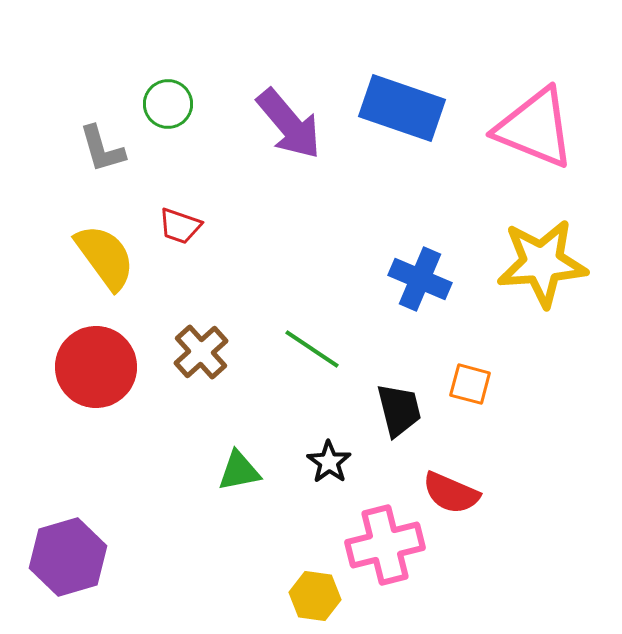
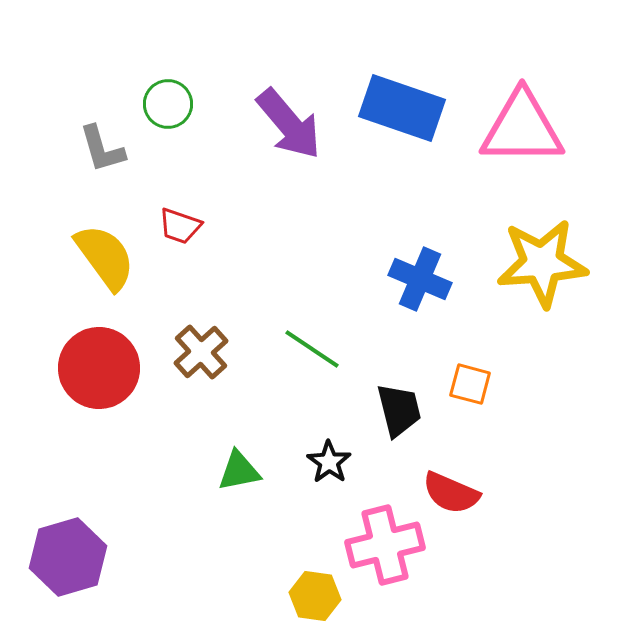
pink triangle: moved 13 px left; rotated 22 degrees counterclockwise
red circle: moved 3 px right, 1 px down
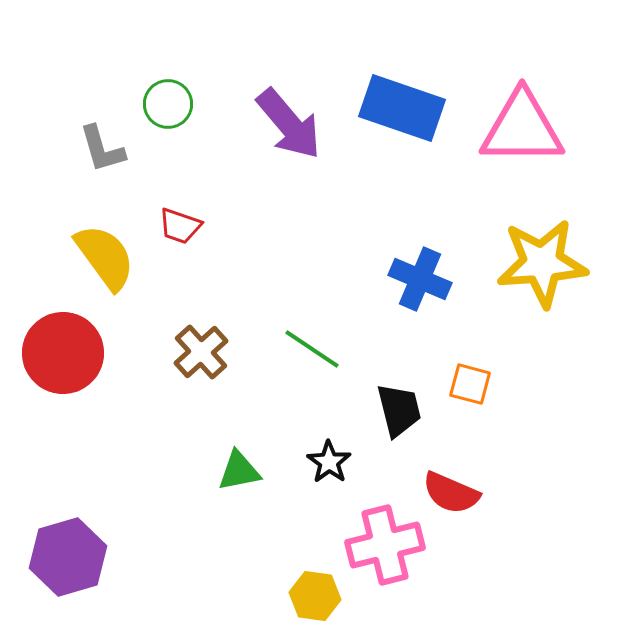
red circle: moved 36 px left, 15 px up
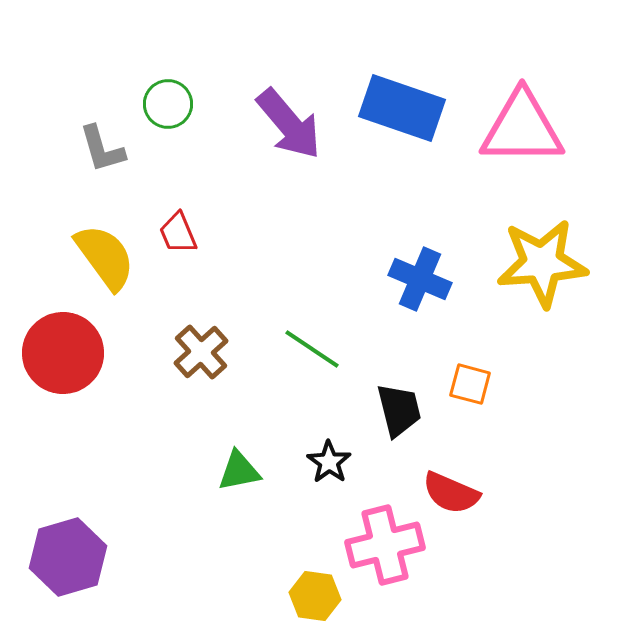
red trapezoid: moved 2 px left, 7 px down; rotated 48 degrees clockwise
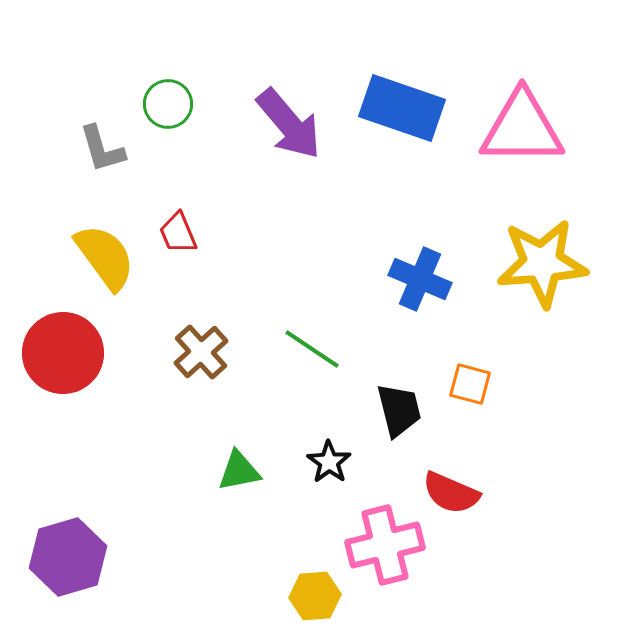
yellow hexagon: rotated 12 degrees counterclockwise
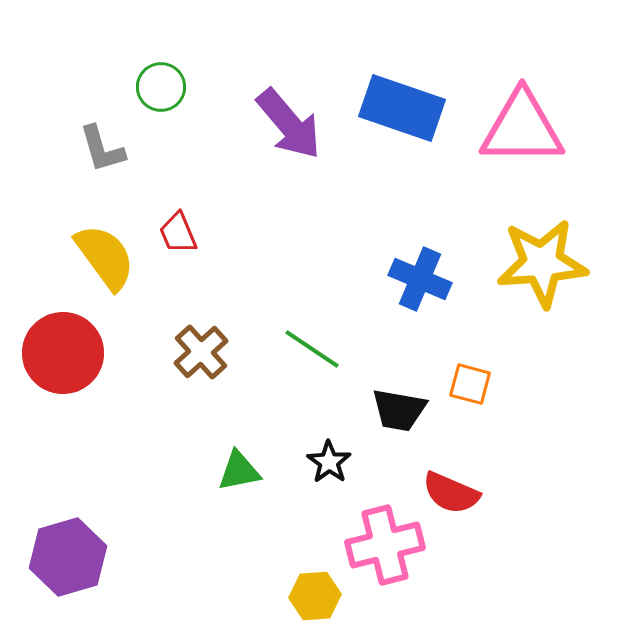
green circle: moved 7 px left, 17 px up
black trapezoid: rotated 114 degrees clockwise
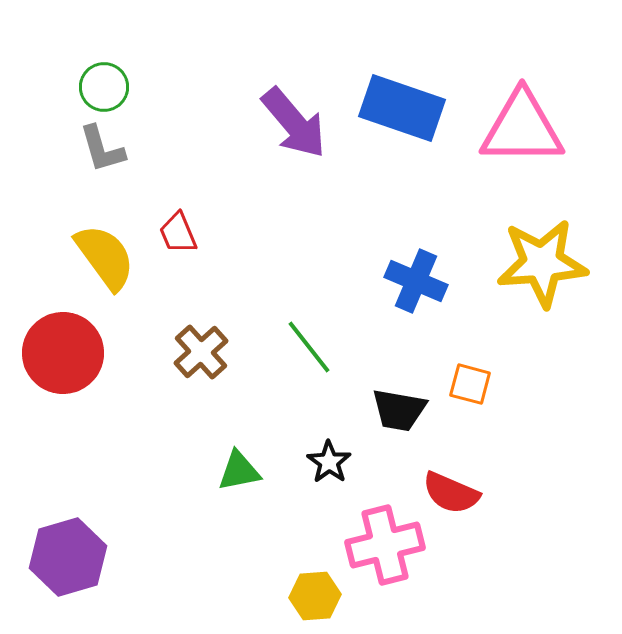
green circle: moved 57 px left
purple arrow: moved 5 px right, 1 px up
blue cross: moved 4 px left, 2 px down
green line: moved 3 px left, 2 px up; rotated 18 degrees clockwise
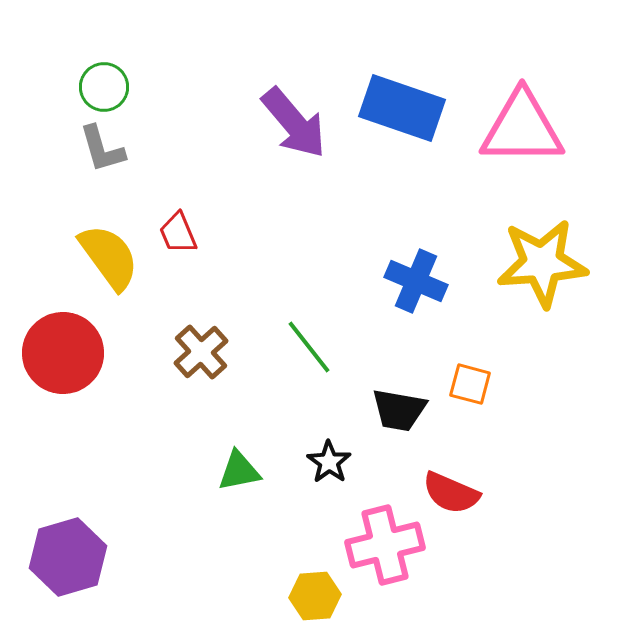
yellow semicircle: moved 4 px right
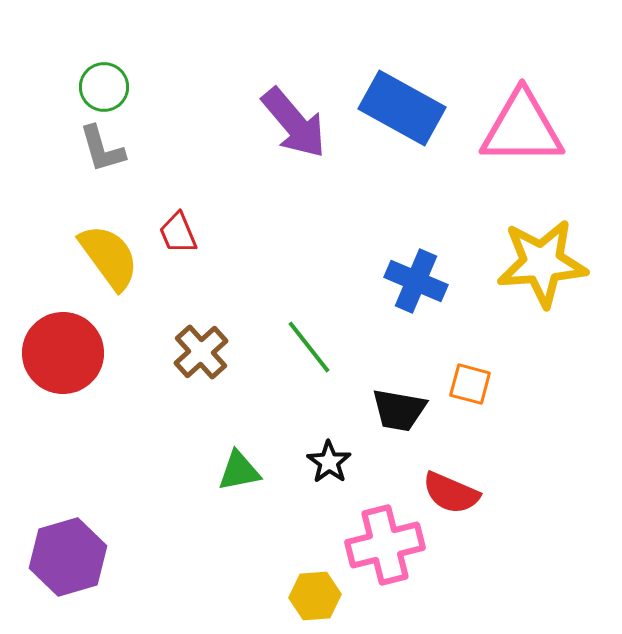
blue rectangle: rotated 10 degrees clockwise
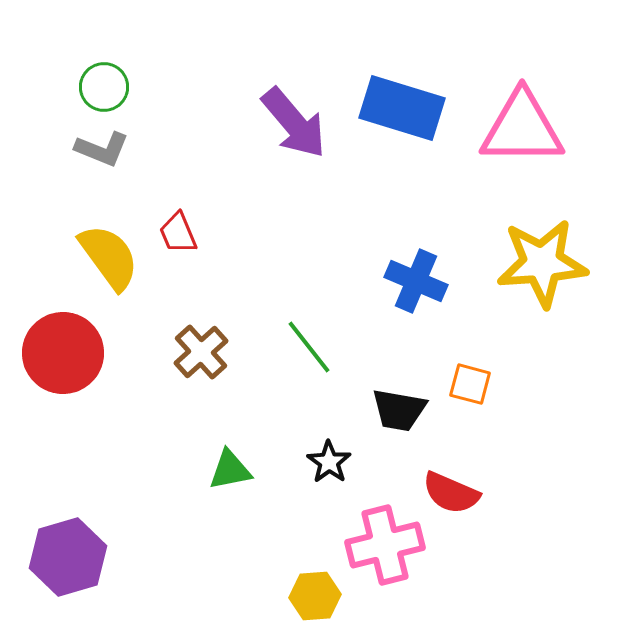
blue rectangle: rotated 12 degrees counterclockwise
gray L-shape: rotated 52 degrees counterclockwise
green triangle: moved 9 px left, 1 px up
